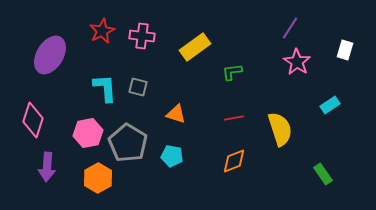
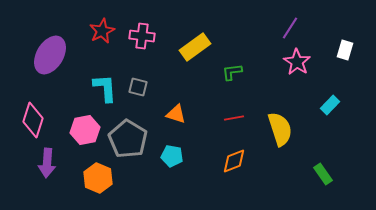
cyan rectangle: rotated 12 degrees counterclockwise
pink hexagon: moved 3 px left, 3 px up
gray pentagon: moved 4 px up
purple arrow: moved 4 px up
orange hexagon: rotated 8 degrees counterclockwise
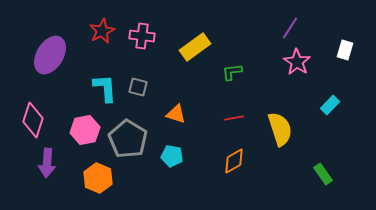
orange diamond: rotated 8 degrees counterclockwise
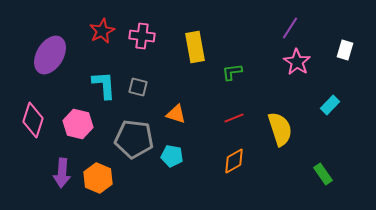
yellow rectangle: rotated 64 degrees counterclockwise
cyan L-shape: moved 1 px left, 3 px up
red line: rotated 12 degrees counterclockwise
pink hexagon: moved 7 px left, 6 px up; rotated 24 degrees clockwise
gray pentagon: moved 6 px right; rotated 24 degrees counterclockwise
purple arrow: moved 15 px right, 10 px down
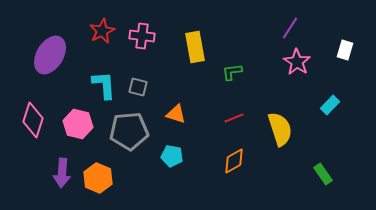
gray pentagon: moved 5 px left, 8 px up; rotated 12 degrees counterclockwise
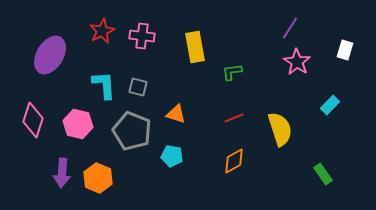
gray pentagon: moved 3 px right; rotated 27 degrees clockwise
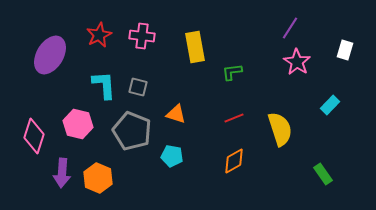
red star: moved 3 px left, 4 px down
pink diamond: moved 1 px right, 16 px down
